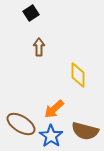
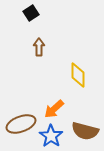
brown ellipse: rotated 52 degrees counterclockwise
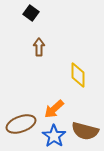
black square: rotated 21 degrees counterclockwise
blue star: moved 3 px right
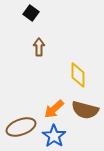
brown ellipse: moved 3 px down
brown semicircle: moved 21 px up
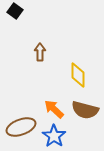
black square: moved 16 px left, 2 px up
brown arrow: moved 1 px right, 5 px down
orange arrow: rotated 85 degrees clockwise
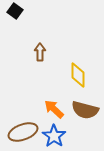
brown ellipse: moved 2 px right, 5 px down
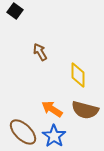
brown arrow: rotated 30 degrees counterclockwise
orange arrow: moved 2 px left; rotated 10 degrees counterclockwise
brown ellipse: rotated 64 degrees clockwise
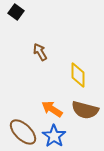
black square: moved 1 px right, 1 px down
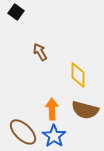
orange arrow: rotated 55 degrees clockwise
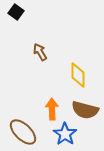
blue star: moved 11 px right, 2 px up
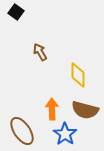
brown ellipse: moved 1 px left, 1 px up; rotated 12 degrees clockwise
